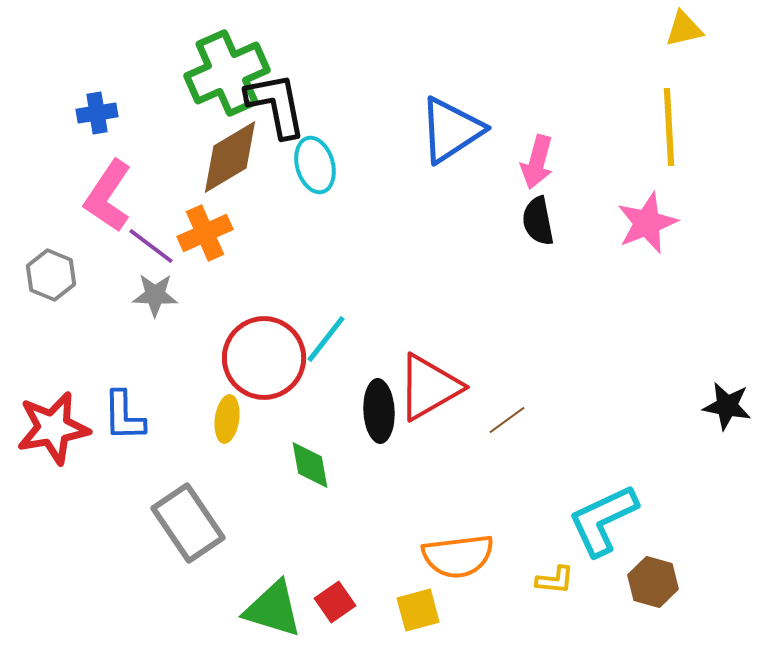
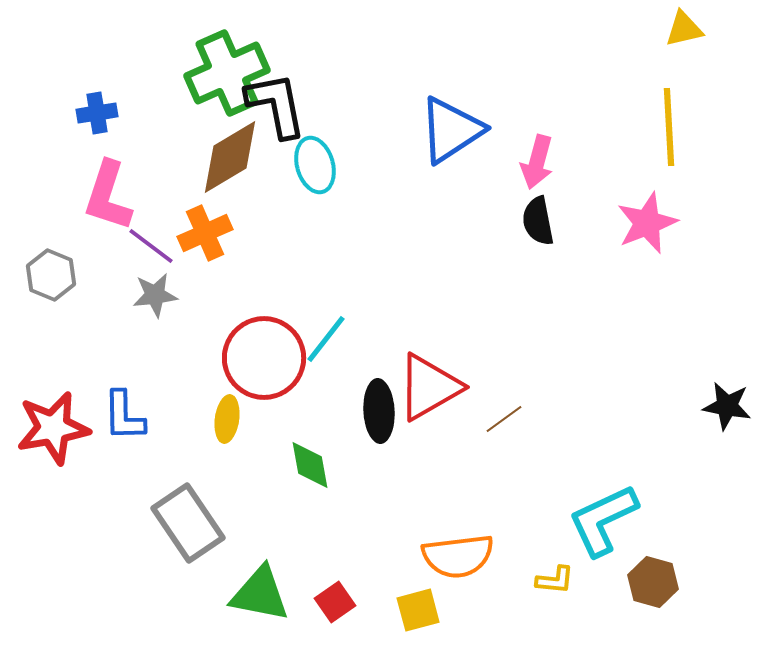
pink L-shape: rotated 16 degrees counterclockwise
gray star: rotated 9 degrees counterclockwise
brown line: moved 3 px left, 1 px up
green triangle: moved 13 px left, 15 px up; rotated 6 degrees counterclockwise
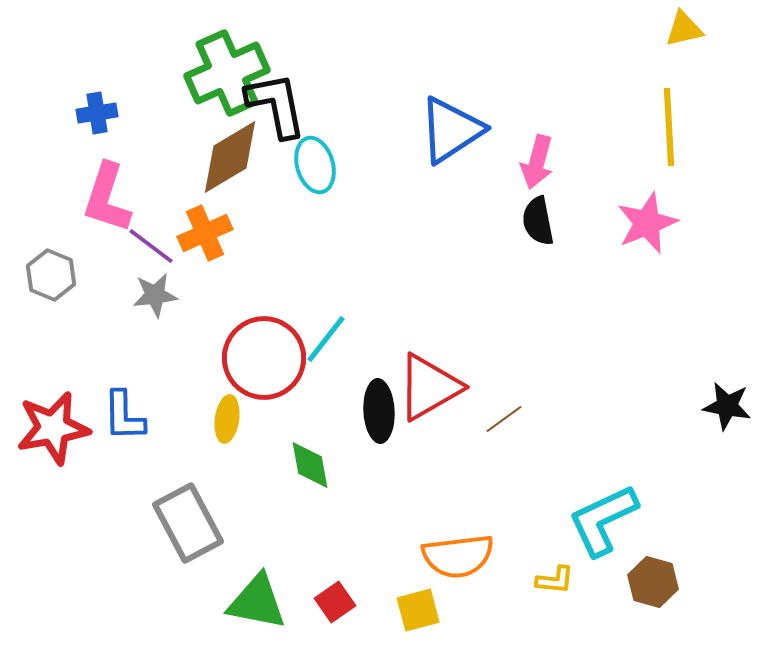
pink L-shape: moved 1 px left, 2 px down
gray rectangle: rotated 6 degrees clockwise
green triangle: moved 3 px left, 8 px down
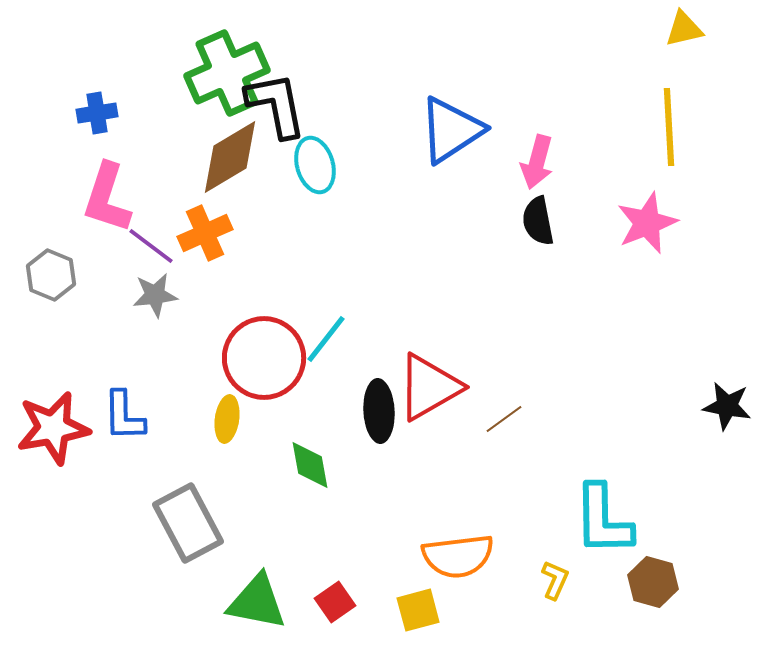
cyan L-shape: rotated 66 degrees counterclockwise
yellow L-shape: rotated 72 degrees counterclockwise
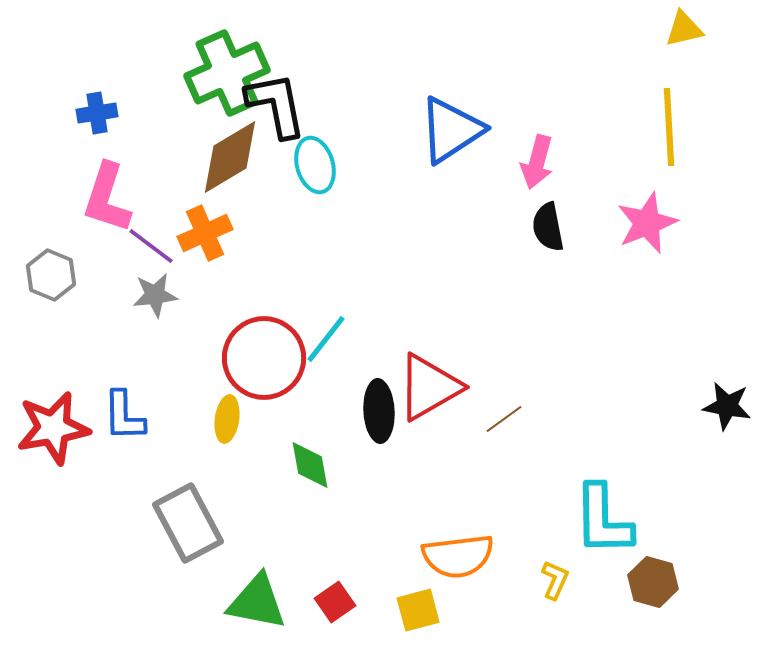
black semicircle: moved 10 px right, 6 px down
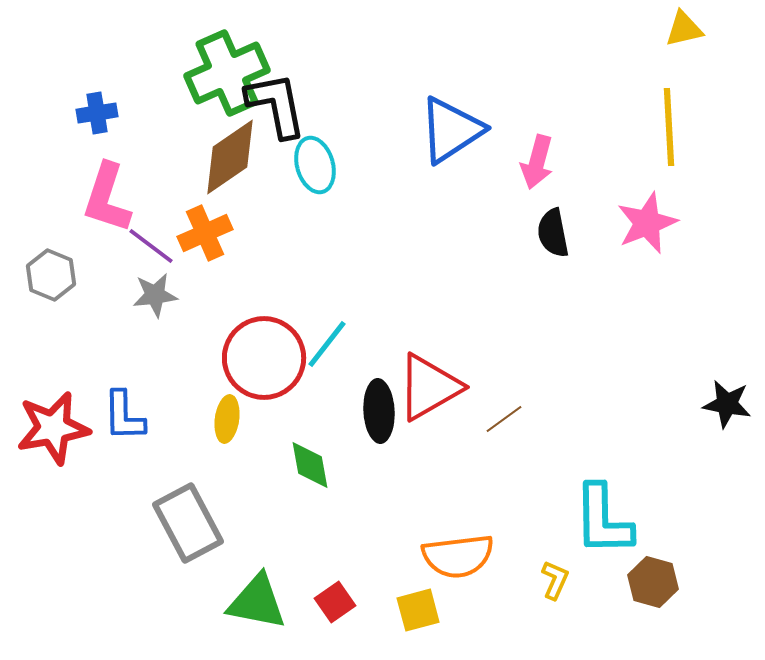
brown diamond: rotated 4 degrees counterclockwise
black semicircle: moved 5 px right, 6 px down
cyan line: moved 1 px right, 5 px down
black star: moved 2 px up
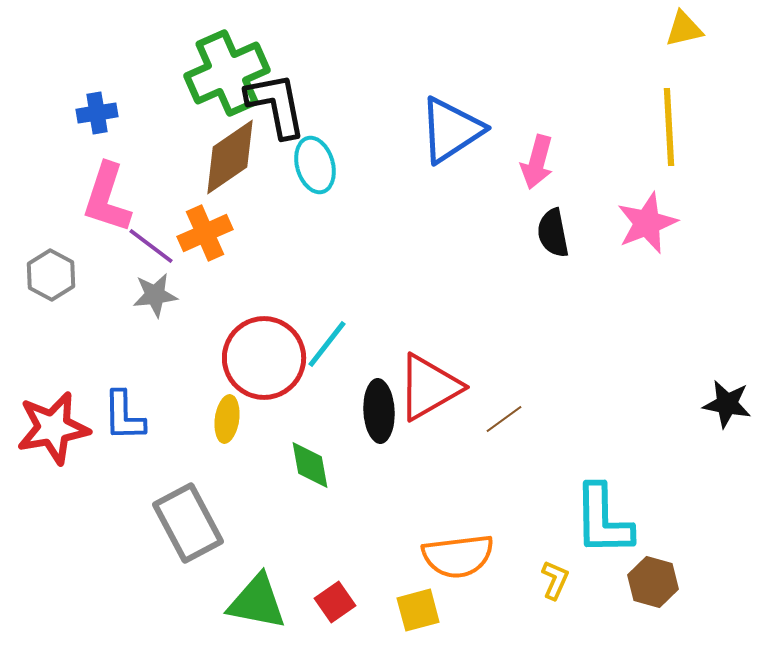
gray hexagon: rotated 6 degrees clockwise
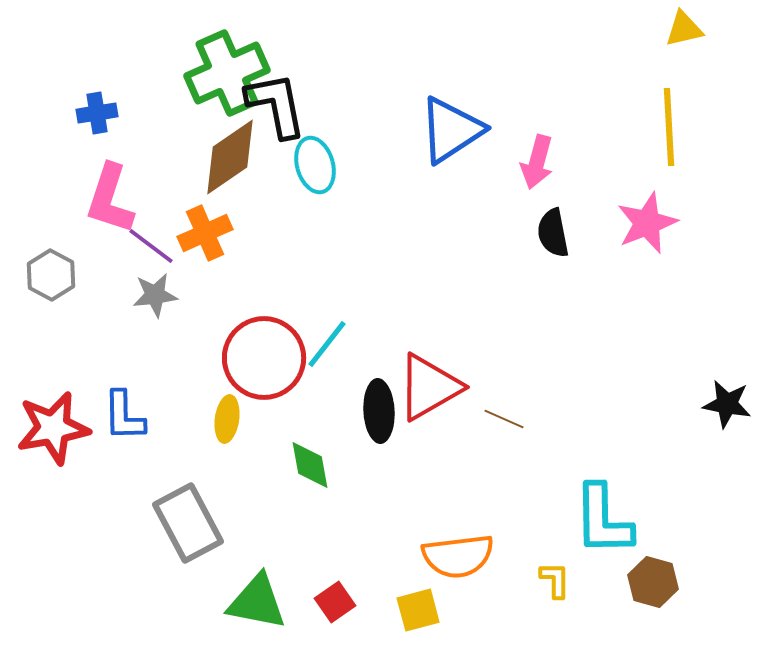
pink L-shape: moved 3 px right, 1 px down
brown line: rotated 60 degrees clockwise
yellow L-shape: rotated 24 degrees counterclockwise
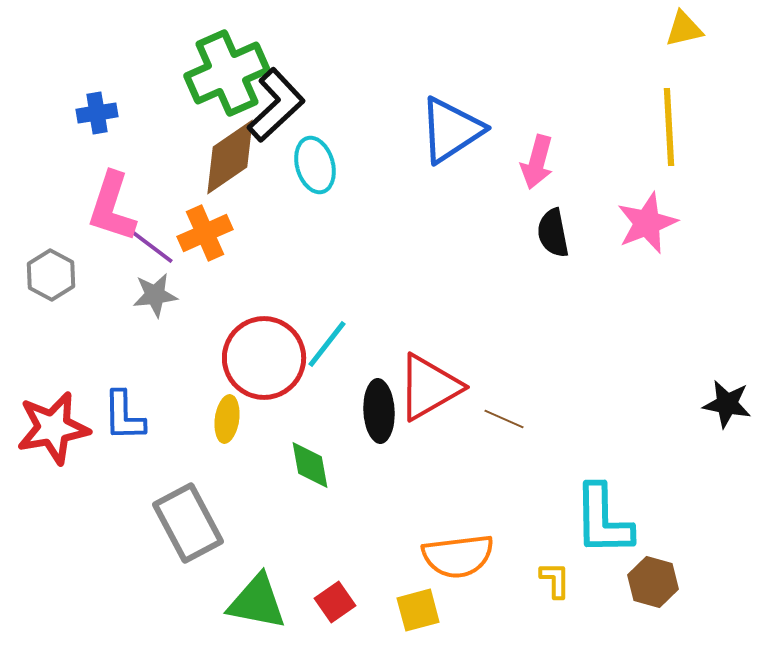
black L-shape: rotated 58 degrees clockwise
pink L-shape: moved 2 px right, 8 px down
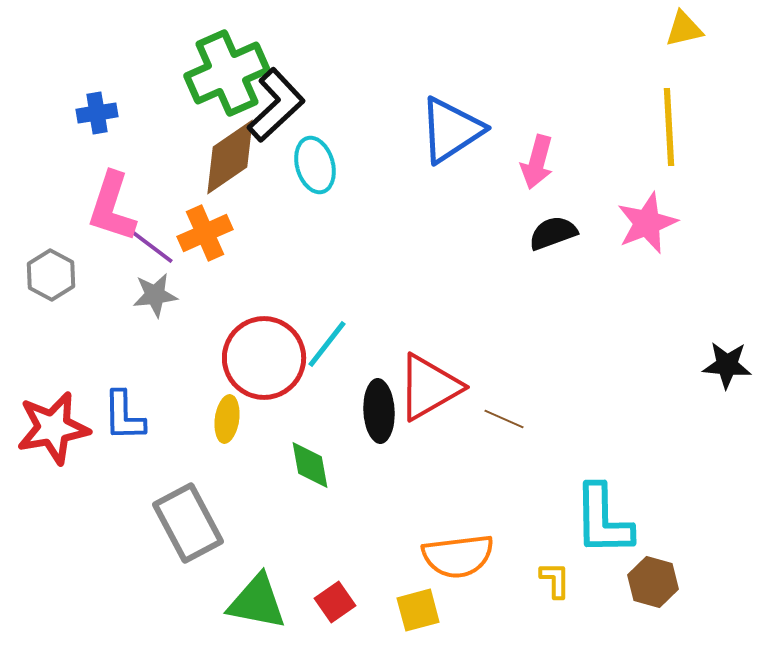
black semicircle: rotated 81 degrees clockwise
black star: moved 39 px up; rotated 6 degrees counterclockwise
